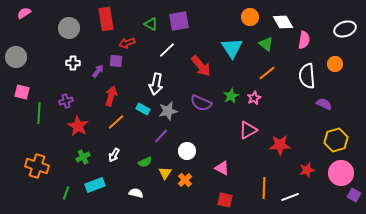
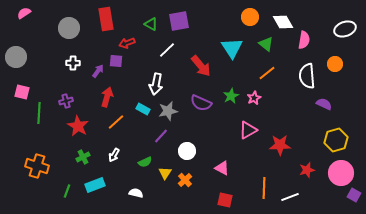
red arrow at (111, 96): moved 4 px left, 1 px down
green line at (66, 193): moved 1 px right, 2 px up
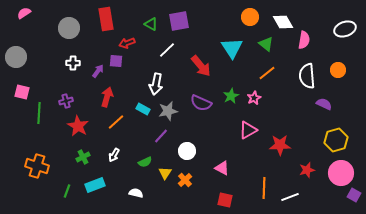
orange circle at (335, 64): moved 3 px right, 6 px down
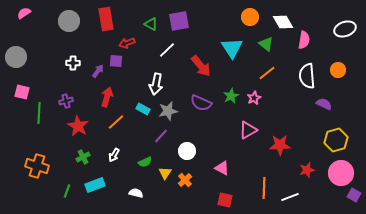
gray circle at (69, 28): moved 7 px up
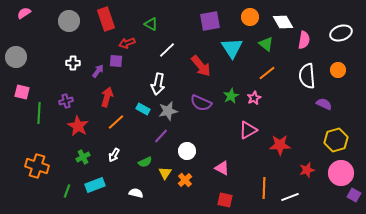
red rectangle at (106, 19): rotated 10 degrees counterclockwise
purple square at (179, 21): moved 31 px right
white ellipse at (345, 29): moved 4 px left, 4 px down
white arrow at (156, 84): moved 2 px right
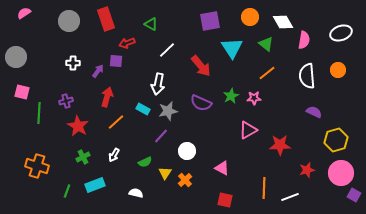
pink star at (254, 98): rotated 24 degrees clockwise
purple semicircle at (324, 104): moved 10 px left, 8 px down
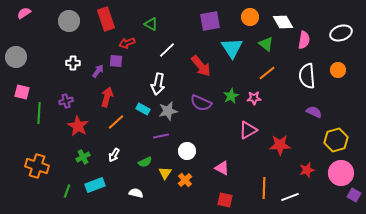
purple line at (161, 136): rotated 35 degrees clockwise
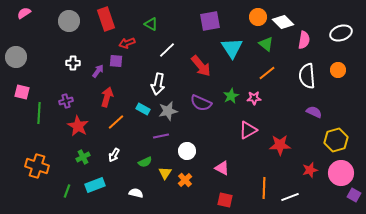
orange circle at (250, 17): moved 8 px right
white diamond at (283, 22): rotated 15 degrees counterclockwise
red star at (307, 170): moved 3 px right
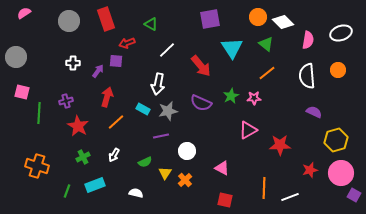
purple square at (210, 21): moved 2 px up
pink semicircle at (304, 40): moved 4 px right
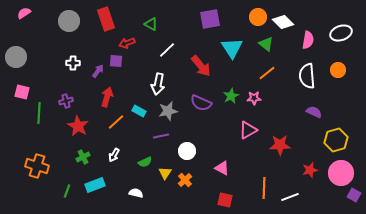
cyan rectangle at (143, 109): moved 4 px left, 2 px down
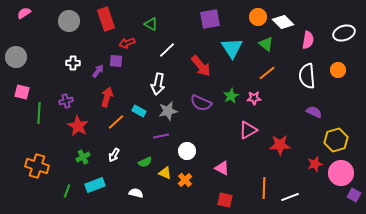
white ellipse at (341, 33): moved 3 px right
red star at (310, 170): moved 5 px right, 6 px up
yellow triangle at (165, 173): rotated 40 degrees counterclockwise
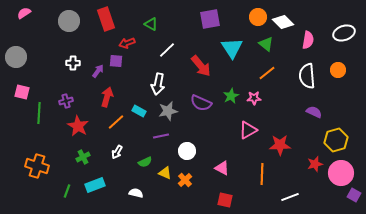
white arrow at (114, 155): moved 3 px right, 3 px up
orange line at (264, 188): moved 2 px left, 14 px up
